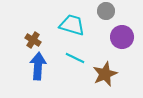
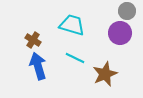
gray circle: moved 21 px right
purple circle: moved 2 px left, 4 px up
blue arrow: rotated 20 degrees counterclockwise
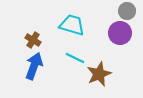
blue arrow: moved 4 px left; rotated 36 degrees clockwise
brown star: moved 6 px left
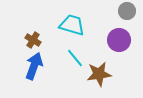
purple circle: moved 1 px left, 7 px down
cyan line: rotated 24 degrees clockwise
brown star: rotated 15 degrees clockwise
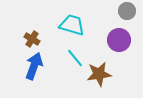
brown cross: moved 1 px left, 1 px up
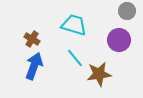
cyan trapezoid: moved 2 px right
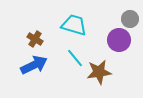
gray circle: moved 3 px right, 8 px down
brown cross: moved 3 px right
blue arrow: moved 1 px up; rotated 44 degrees clockwise
brown star: moved 2 px up
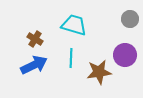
purple circle: moved 6 px right, 15 px down
cyan line: moved 4 px left; rotated 42 degrees clockwise
